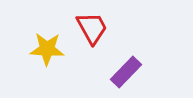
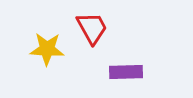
purple rectangle: rotated 44 degrees clockwise
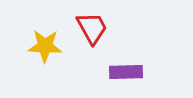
yellow star: moved 2 px left, 3 px up
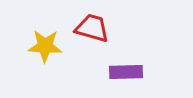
red trapezoid: rotated 45 degrees counterclockwise
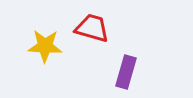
purple rectangle: rotated 72 degrees counterclockwise
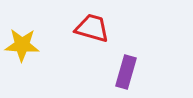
yellow star: moved 23 px left, 1 px up
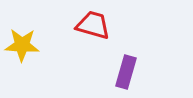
red trapezoid: moved 1 px right, 3 px up
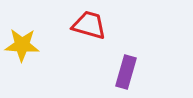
red trapezoid: moved 4 px left
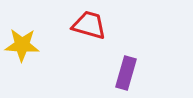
purple rectangle: moved 1 px down
